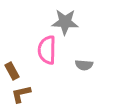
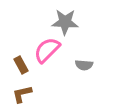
pink semicircle: rotated 44 degrees clockwise
brown rectangle: moved 9 px right, 6 px up
brown L-shape: moved 1 px right
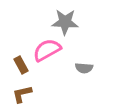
pink semicircle: rotated 16 degrees clockwise
gray semicircle: moved 3 px down
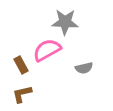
gray semicircle: rotated 18 degrees counterclockwise
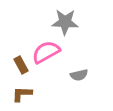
pink semicircle: moved 1 px left, 2 px down
gray semicircle: moved 5 px left, 7 px down
brown L-shape: rotated 15 degrees clockwise
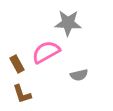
gray star: moved 3 px right, 1 px down
brown rectangle: moved 4 px left, 1 px up
brown L-shape: rotated 110 degrees counterclockwise
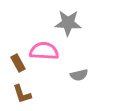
pink semicircle: moved 2 px left, 1 px up; rotated 32 degrees clockwise
brown rectangle: moved 1 px right, 1 px up
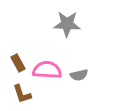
gray star: moved 1 px left, 1 px down
pink semicircle: moved 3 px right, 19 px down
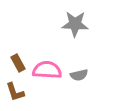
gray star: moved 8 px right
brown L-shape: moved 7 px left, 2 px up
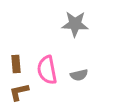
brown rectangle: moved 2 px left, 1 px down; rotated 24 degrees clockwise
pink semicircle: rotated 104 degrees counterclockwise
brown L-shape: moved 4 px right; rotated 95 degrees clockwise
